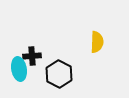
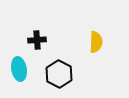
yellow semicircle: moved 1 px left
black cross: moved 5 px right, 16 px up
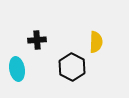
cyan ellipse: moved 2 px left
black hexagon: moved 13 px right, 7 px up
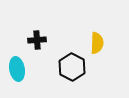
yellow semicircle: moved 1 px right, 1 px down
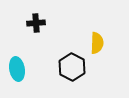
black cross: moved 1 px left, 17 px up
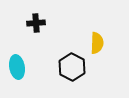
cyan ellipse: moved 2 px up
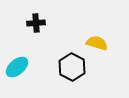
yellow semicircle: rotated 75 degrees counterclockwise
cyan ellipse: rotated 60 degrees clockwise
